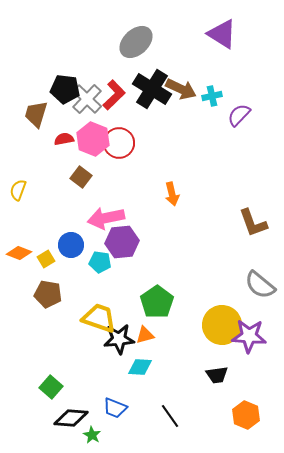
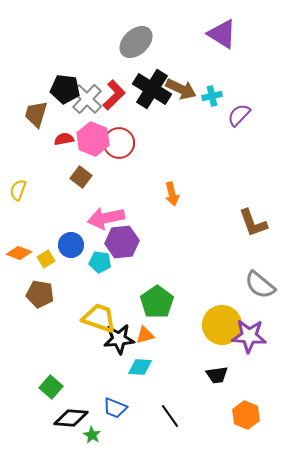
brown pentagon: moved 8 px left
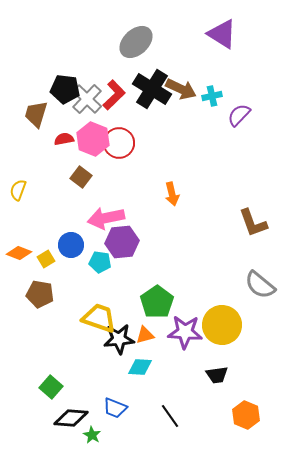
purple star: moved 64 px left, 4 px up
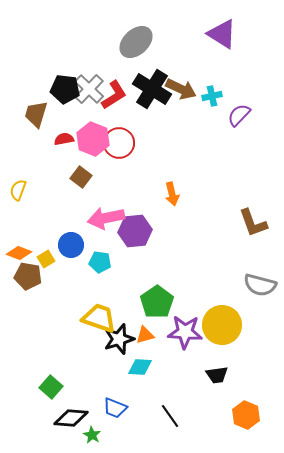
red L-shape: rotated 12 degrees clockwise
gray cross: moved 2 px right, 10 px up
purple hexagon: moved 13 px right, 11 px up
gray semicircle: rotated 24 degrees counterclockwise
brown pentagon: moved 12 px left, 18 px up
black star: rotated 12 degrees counterclockwise
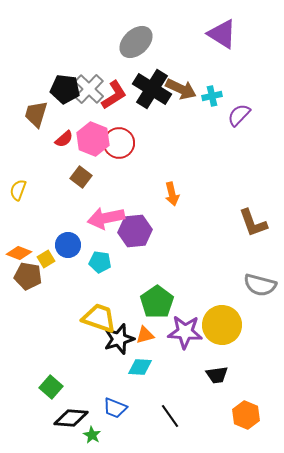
red semicircle: rotated 150 degrees clockwise
blue circle: moved 3 px left
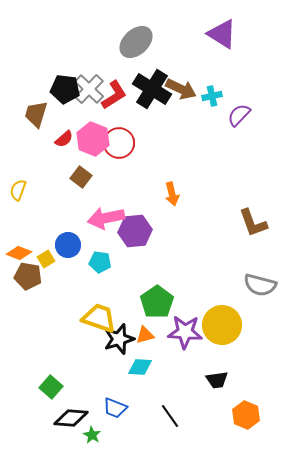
black trapezoid: moved 5 px down
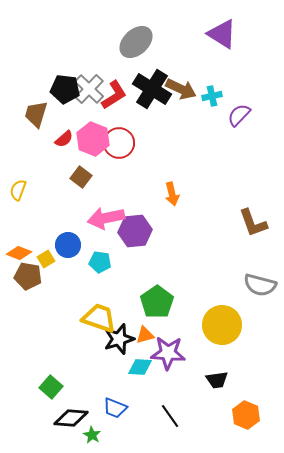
purple star: moved 17 px left, 21 px down
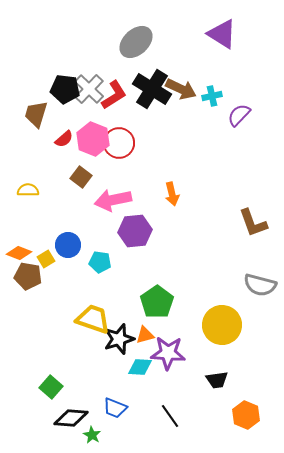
yellow semicircle: moved 10 px right; rotated 70 degrees clockwise
pink arrow: moved 7 px right, 18 px up
yellow trapezoid: moved 6 px left, 1 px down
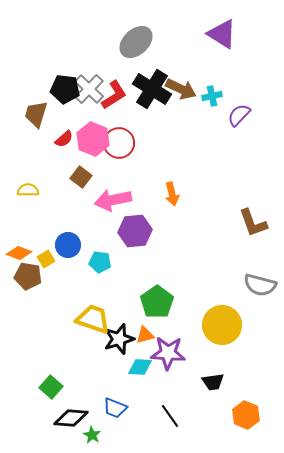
black trapezoid: moved 4 px left, 2 px down
